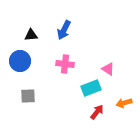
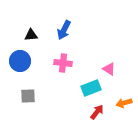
pink cross: moved 2 px left, 1 px up
pink triangle: moved 1 px right
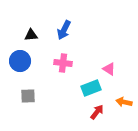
orange arrow: moved 1 px up; rotated 28 degrees clockwise
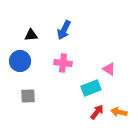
orange arrow: moved 5 px left, 10 px down
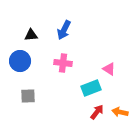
orange arrow: moved 1 px right
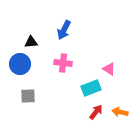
black triangle: moved 7 px down
blue circle: moved 3 px down
red arrow: moved 1 px left
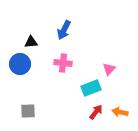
pink triangle: rotated 40 degrees clockwise
gray square: moved 15 px down
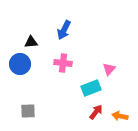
orange arrow: moved 4 px down
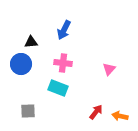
blue circle: moved 1 px right
cyan rectangle: moved 33 px left; rotated 42 degrees clockwise
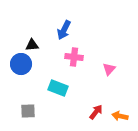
black triangle: moved 1 px right, 3 px down
pink cross: moved 11 px right, 6 px up
